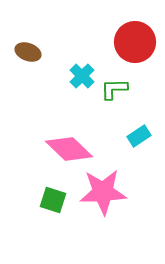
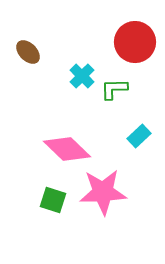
brown ellipse: rotated 25 degrees clockwise
cyan rectangle: rotated 10 degrees counterclockwise
pink diamond: moved 2 px left
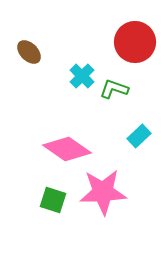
brown ellipse: moved 1 px right
green L-shape: rotated 20 degrees clockwise
pink diamond: rotated 9 degrees counterclockwise
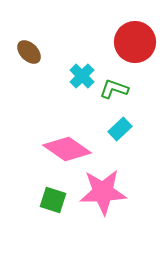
cyan rectangle: moved 19 px left, 7 px up
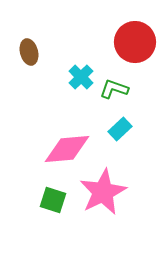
brown ellipse: rotated 30 degrees clockwise
cyan cross: moved 1 px left, 1 px down
pink diamond: rotated 39 degrees counterclockwise
pink star: rotated 24 degrees counterclockwise
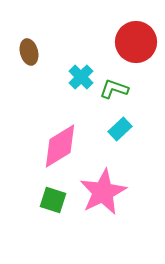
red circle: moved 1 px right
pink diamond: moved 7 px left, 3 px up; rotated 27 degrees counterclockwise
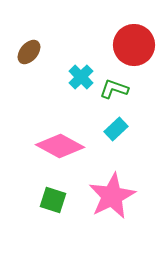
red circle: moved 2 px left, 3 px down
brown ellipse: rotated 55 degrees clockwise
cyan rectangle: moved 4 px left
pink diamond: rotated 60 degrees clockwise
pink star: moved 9 px right, 4 px down
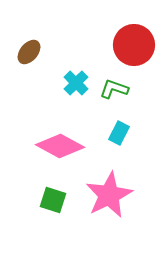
cyan cross: moved 5 px left, 6 px down
cyan rectangle: moved 3 px right, 4 px down; rotated 20 degrees counterclockwise
pink star: moved 3 px left, 1 px up
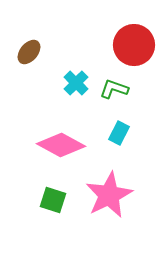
pink diamond: moved 1 px right, 1 px up
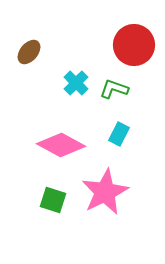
cyan rectangle: moved 1 px down
pink star: moved 4 px left, 3 px up
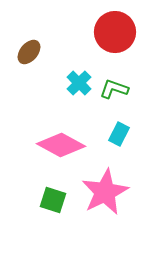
red circle: moved 19 px left, 13 px up
cyan cross: moved 3 px right
